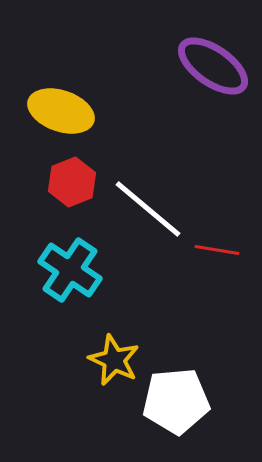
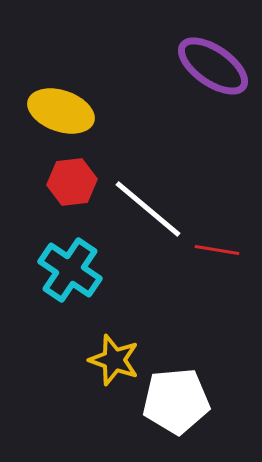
red hexagon: rotated 15 degrees clockwise
yellow star: rotated 6 degrees counterclockwise
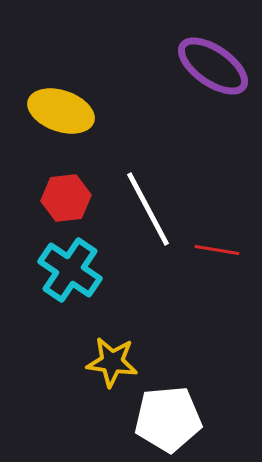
red hexagon: moved 6 px left, 16 px down
white line: rotated 22 degrees clockwise
yellow star: moved 2 px left, 2 px down; rotated 12 degrees counterclockwise
white pentagon: moved 8 px left, 18 px down
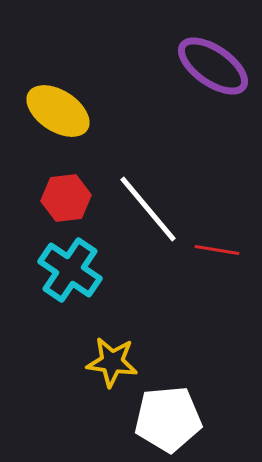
yellow ellipse: moved 3 px left; rotated 14 degrees clockwise
white line: rotated 12 degrees counterclockwise
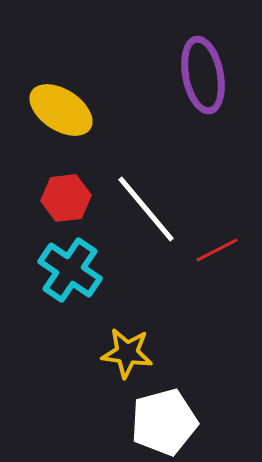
purple ellipse: moved 10 px left, 9 px down; rotated 44 degrees clockwise
yellow ellipse: moved 3 px right, 1 px up
white line: moved 2 px left
red line: rotated 36 degrees counterclockwise
yellow star: moved 15 px right, 9 px up
white pentagon: moved 4 px left, 3 px down; rotated 10 degrees counterclockwise
